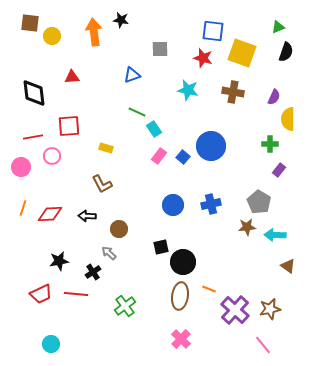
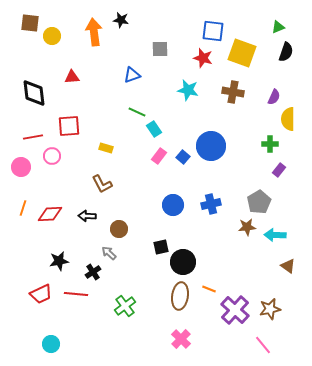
gray pentagon at (259, 202): rotated 10 degrees clockwise
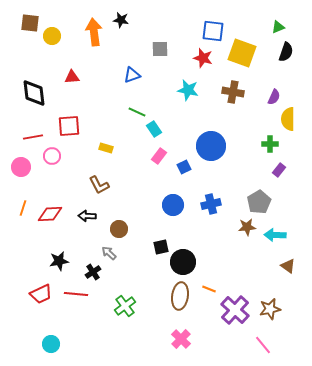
blue square at (183, 157): moved 1 px right, 10 px down; rotated 24 degrees clockwise
brown L-shape at (102, 184): moved 3 px left, 1 px down
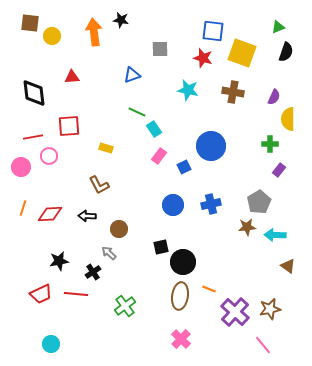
pink circle at (52, 156): moved 3 px left
purple cross at (235, 310): moved 2 px down
